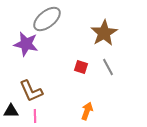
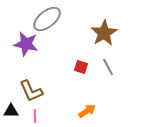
orange arrow: rotated 36 degrees clockwise
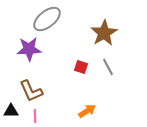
purple star: moved 3 px right, 5 px down; rotated 15 degrees counterclockwise
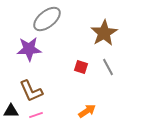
pink line: moved 1 px right, 1 px up; rotated 72 degrees clockwise
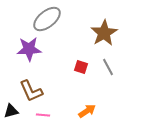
black triangle: rotated 14 degrees counterclockwise
pink line: moved 7 px right; rotated 24 degrees clockwise
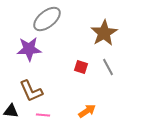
black triangle: rotated 21 degrees clockwise
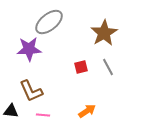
gray ellipse: moved 2 px right, 3 px down
red square: rotated 32 degrees counterclockwise
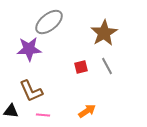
gray line: moved 1 px left, 1 px up
